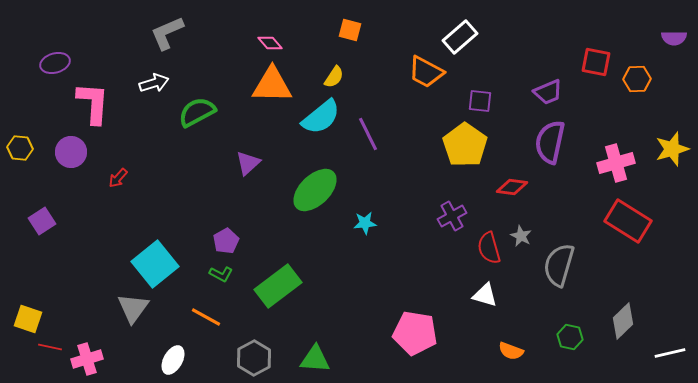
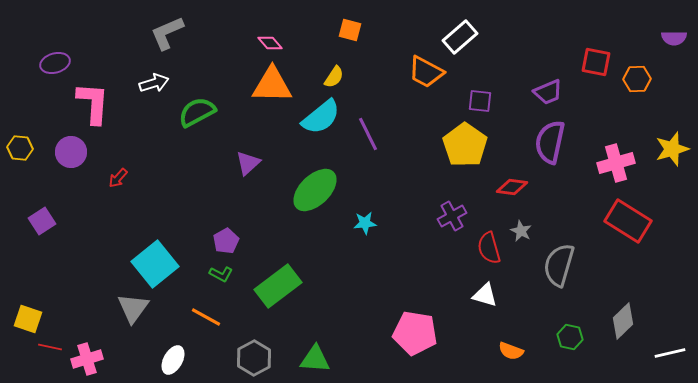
gray star at (521, 236): moved 5 px up
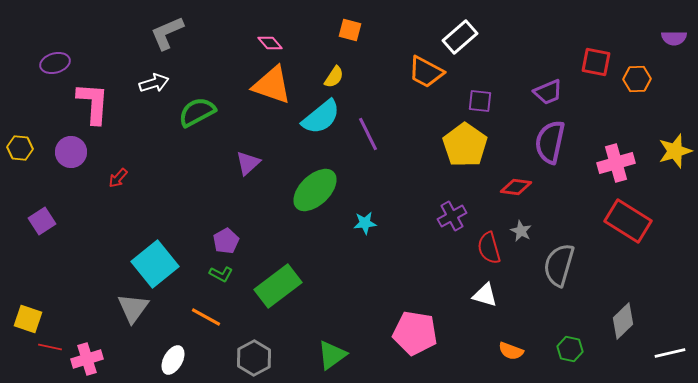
orange triangle at (272, 85): rotated 18 degrees clockwise
yellow star at (672, 149): moved 3 px right, 2 px down
red diamond at (512, 187): moved 4 px right
green hexagon at (570, 337): moved 12 px down
green triangle at (315, 359): moved 17 px right, 4 px up; rotated 40 degrees counterclockwise
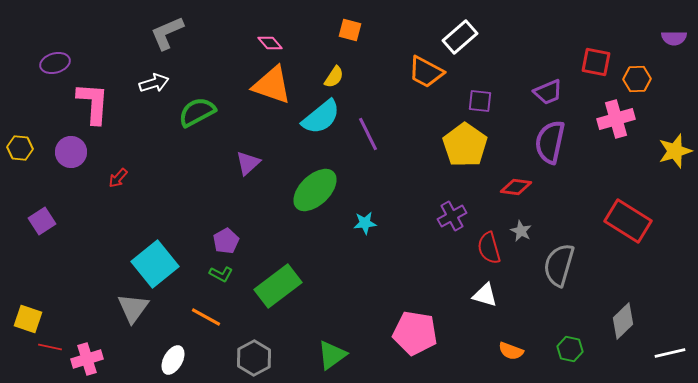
pink cross at (616, 163): moved 44 px up
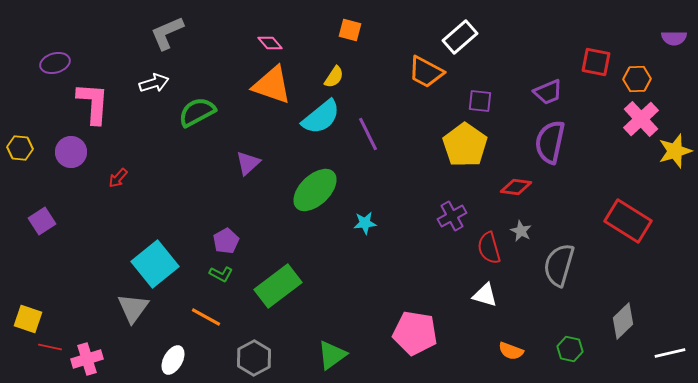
pink cross at (616, 119): moved 25 px right; rotated 27 degrees counterclockwise
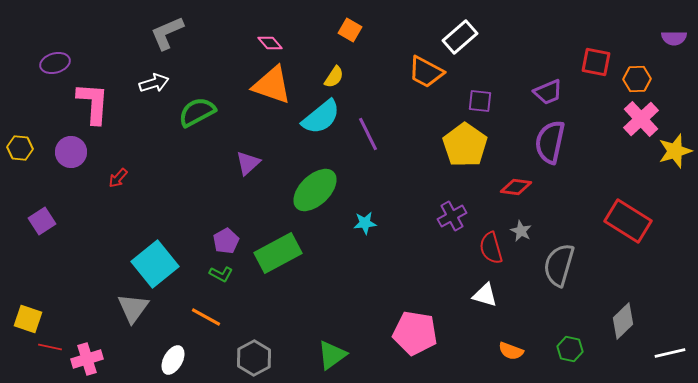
orange square at (350, 30): rotated 15 degrees clockwise
red semicircle at (489, 248): moved 2 px right
green rectangle at (278, 286): moved 33 px up; rotated 9 degrees clockwise
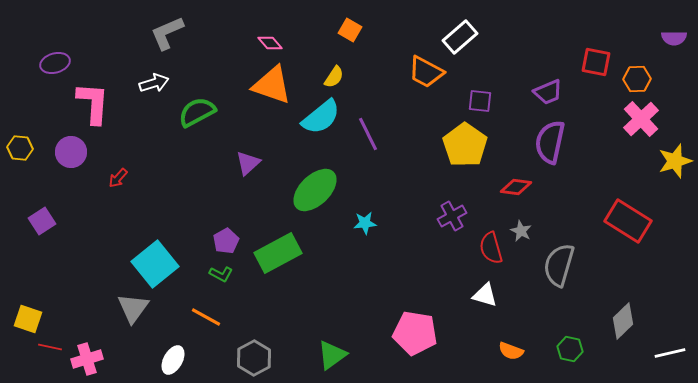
yellow star at (675, 151): moved 10 px down
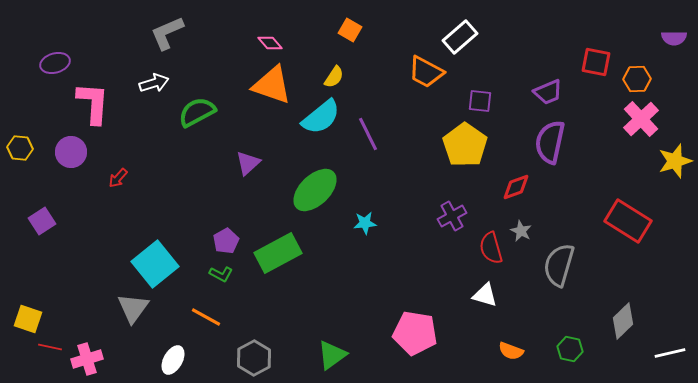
red diamond at (516, 187): rotated 28 degrees counterclockwise
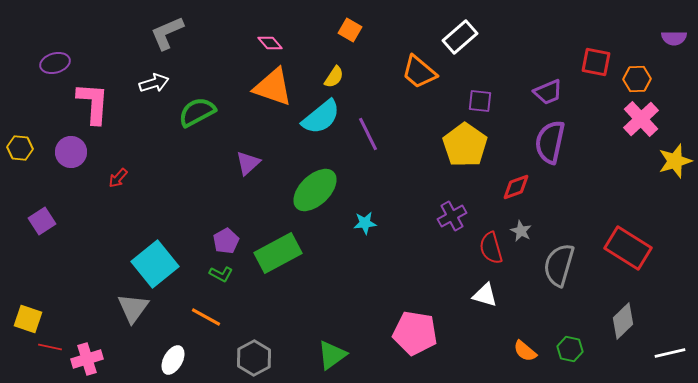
orange trapezoid at (426, 72): moved 7 px left; rotated 12 degrees clockwise
orange triangle at (272, 85): moved 1 px right, 2 px down
red rectangle at (628, 221): moved 27 px down
orange semicircle at (511, 351): moved 14 px right; rotated 20 degrees clockwise
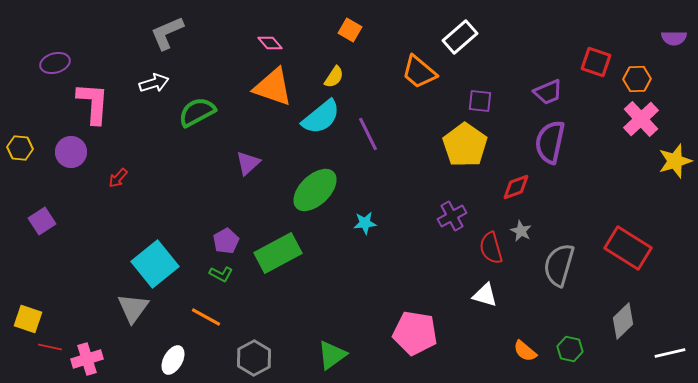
red square at (596, 62): rotated 8 degrees clockwise
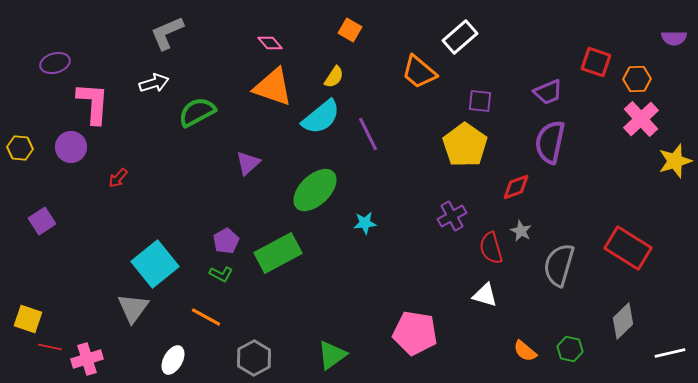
purple circle at (71, 152): moved 5 px up
